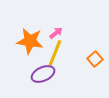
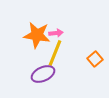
pink arrow: rotated 32 degrees clockwise
orange star: moved 7 px right, 6 px up
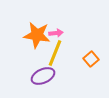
orange square: moved 4 px left
purple ellipse: moved 2 px down
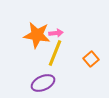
purple ellipse: moved 7 px down
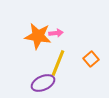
orange star: moved 1 px right, 1 px down
yellow line: moved 3 px right, 10 px down
